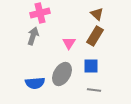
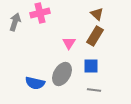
gray arrow: moved 18 px left, 14 px up
blue semicircle: rotated 18 degrees clockwise
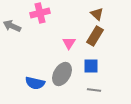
gray arrow: moved 3 px left, 4 px down; rotated 84 degrees counterclockwise
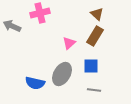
pink triangle: rotated 16 degrees clockwise
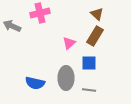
blue square: moved 2 px left, 3 px up
gray ellipse: moved 4 px right, 4 px down; rotated 30 degrees counterclockwise
gray line: moved 5 px left
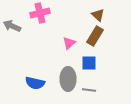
brown triangle: moved 1 px right, 1 px down
gray ellipse: moved 2 px right, 1 px down
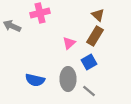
blue square: moved 1 px up; rotated 28 degrees counterclockwise
blue semicircle: moved 3 px up
gray line: moved 1 px down; rotated 32 degrees clockwise
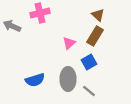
blue semicircle: rotated 30 degrees counterclockwise
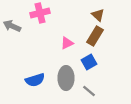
pink triangle: moved 2 px left; rotated 16 degrees clockwise
gray ellipse: moved 2 px left, 1 px up
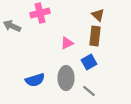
brown rectangle: rotated 24 degrees counterclockwise
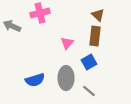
pink triangle: rotated 24 degrees counterclockwise
